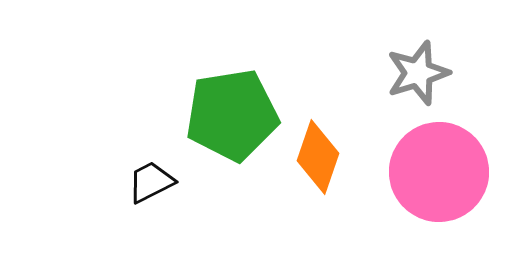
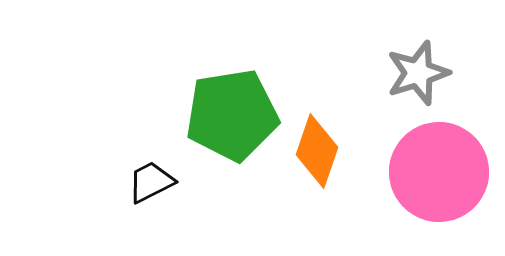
orange diamond: moved 1 px left, 6 px up
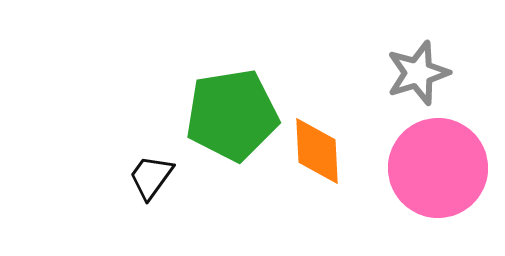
orange diamond: rotated 22 degrees counterclockwise
pink circle: moved 1 px left, 4 px up
black trapezoid: moved 5 px up; rotated 27 degrees counterclockwise
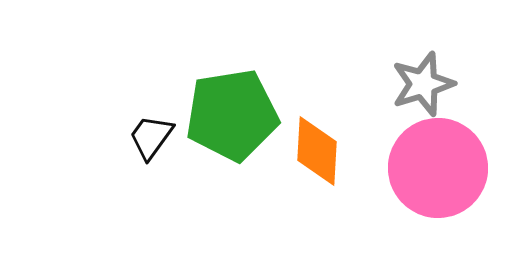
gray star: moved 5 px right, 11 px down
orange diamond: rotated 6 degrees clockwise
black trapezoid: moved 40 px up
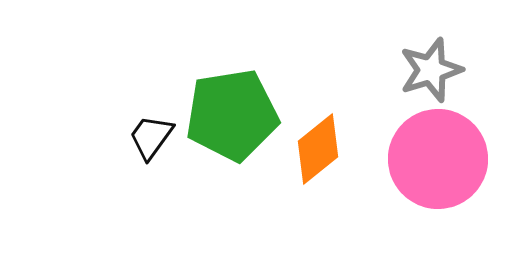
gray star: moved 8 px right, 14 px up
orange diamond: moved 1 px right, 2 px up; rotated 48 degrees clockwise
pink circle: moved 9 px up
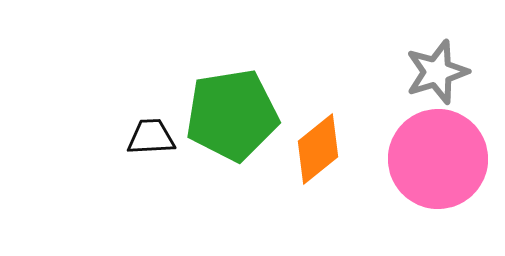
gray star: moved 6 px right, 2 px down
black trapezoid: rotated 51 degrees clockwise
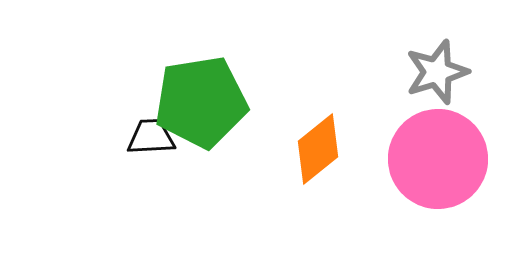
green pentagon: moved 31 px left, 13 px up
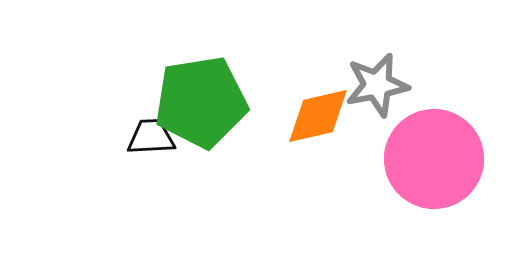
gray star: moved 60 px left, 13 px down; rotated 6 degrees clockwise
orange diamond: moved 33 px up; rotated 26 degrees clockwise
pink circle: moved 4 px left
